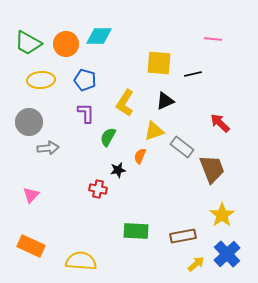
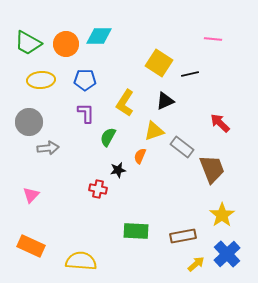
yellow square: rotated 28 degrees clockwise
black line: moved 3 px left
blue pentagon: rotated 15 degrees counterclockwise
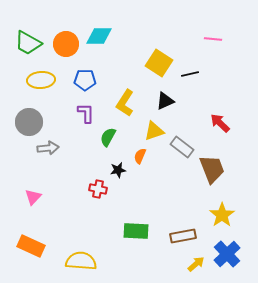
pink triangle: moved 2 px right, 2 px down
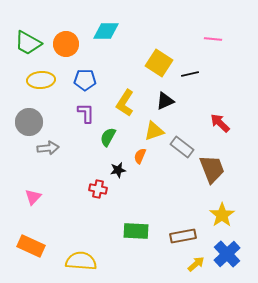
cyan diamond: moved 7 px right, 5 px up
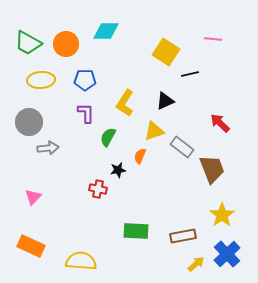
yellow square: moved 7 px right, 11 px up
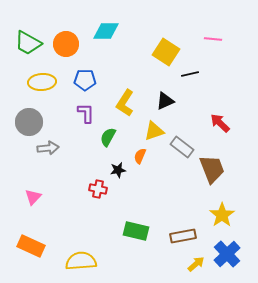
yellow ellipse: moved 1 px right, 2 px down
green rectangle: rotated 10 degrees clockwise
yellow semicircle: rotated 8 degrees counterclockwise
